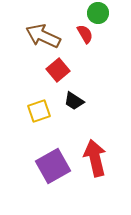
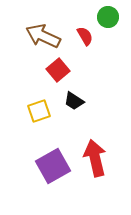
green circle: moved 10 px right, 4 px down
red semicircle: moved 2 px down
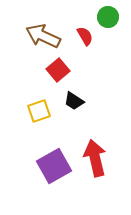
purple square: moved 1 px right
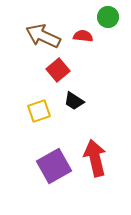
red semicircle: moved 2 px left; rotated 54 degrees counterclockwise
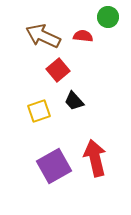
black trapezoid: rotated 15 degrees clockwise
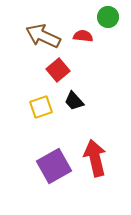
yellow square: moved 2 px right, 4 px up
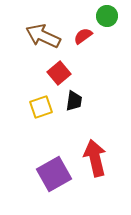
green circle: moved 1 px left, 1 px up
red semicircle: rotated 42 degrees counterclockwise
red square: moved 1 px right, 3 px down
black trapezoid: rotated 130 degrees counterclockwise
purple square: moved 8 px down
